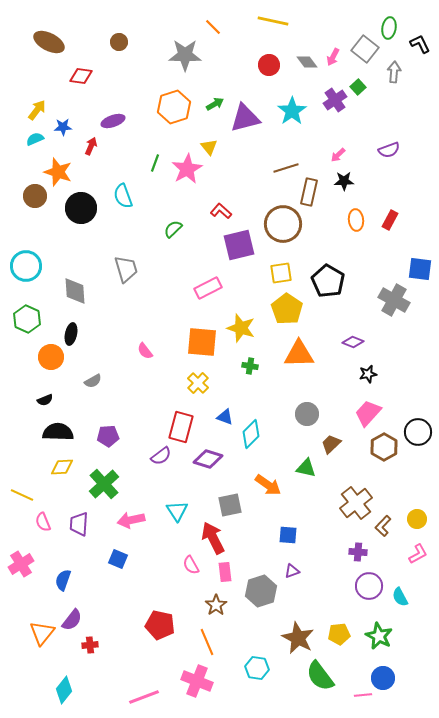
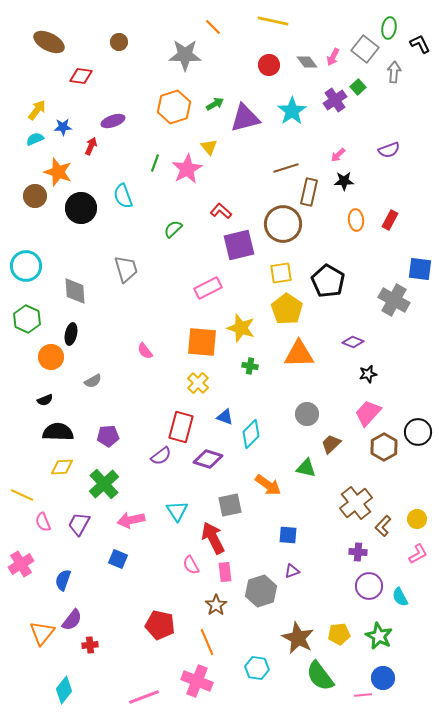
purple trapezoid at (79, 524): rotated 25 degrees clockwise
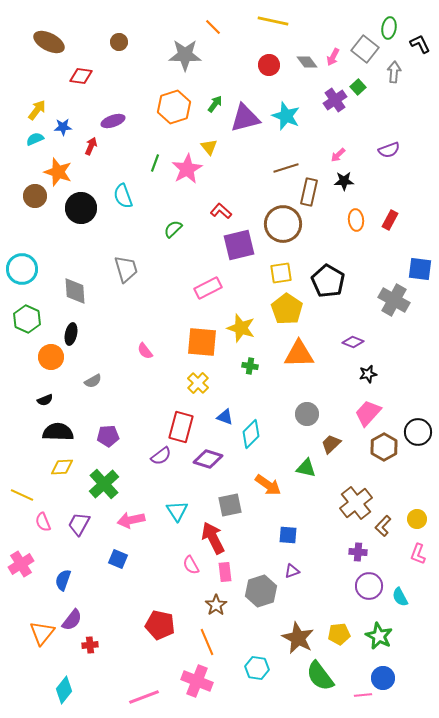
green arrow at (215, 104): rotated 24 degrees counterclockwise
cyan star at (292, 111): moved 6 px left, 5 px down; rotated 16 degrees counterclockwise
cyan circle at (26, 266): moved 4 px left, 3 px down
pink L-shape at (418, 554): rotated 140 degrees clockwise
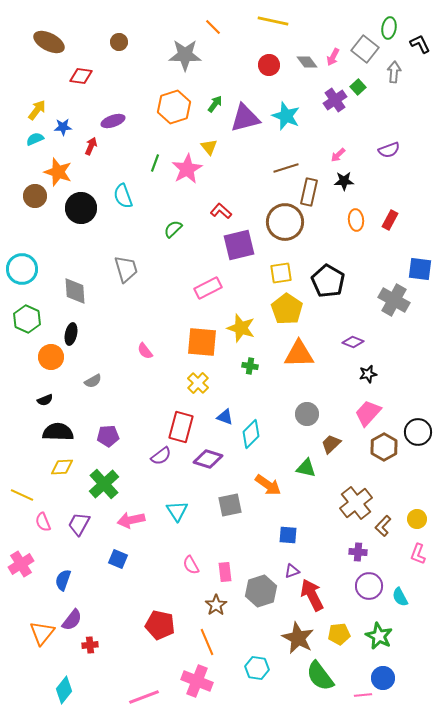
brown circle at (283, 224): moved 2 px right, 2 px up
red arrow at (213, 538): moved 99 px right, 57 px down
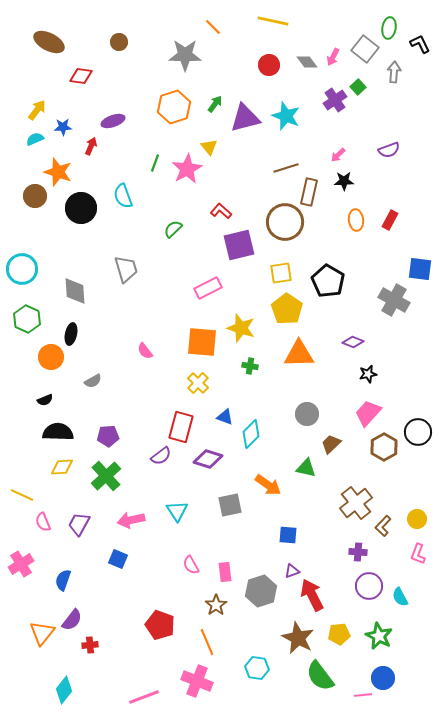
green cross at (104, 484): moved 2 px right, 8 px up
red pentagon at (160, 625): rotated 8 degrees clockwise
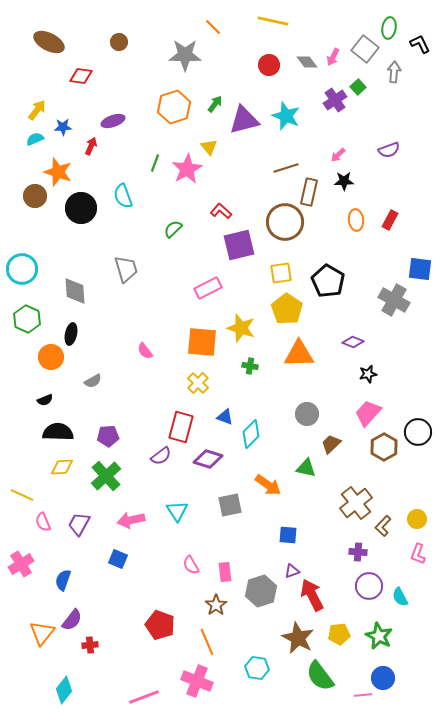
purple triangle at (245, 118): moved 1 px left, 2 px down
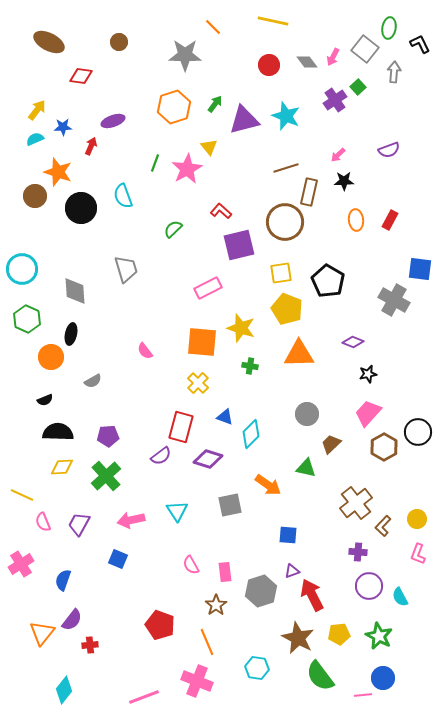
yellow pentagon at (287, 309): rotated 12 degrees counterclockwise
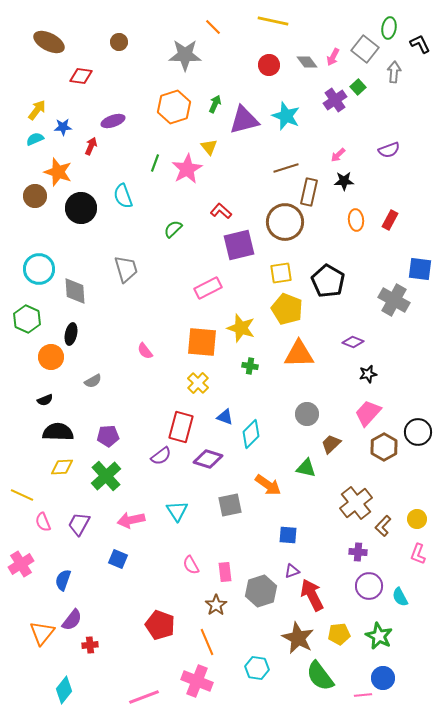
green arrow at (215, 104): rotated 12 degrees counterclockwise
cyan circle at (22, 269): moved 17 px right
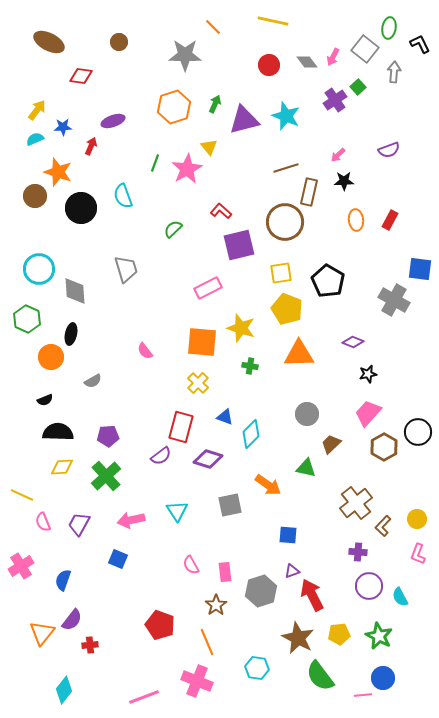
pink cross at (21, 564): moved 2 px down
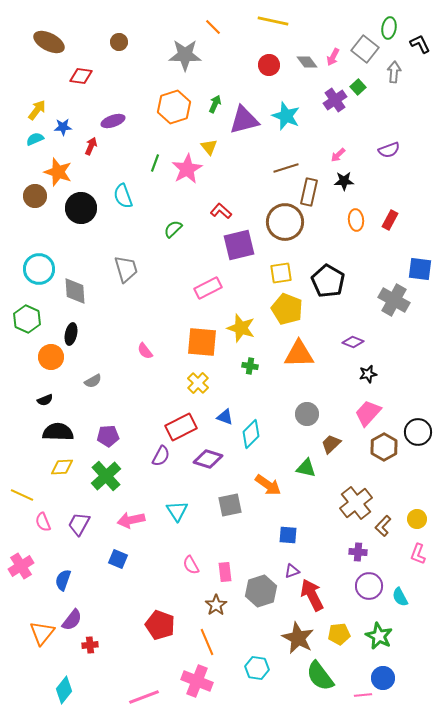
red rectangle at (181, 427): rotated 48 degrees clockwise
purple semicircle at (161, 456): rotated 25 degrees counterclockwise
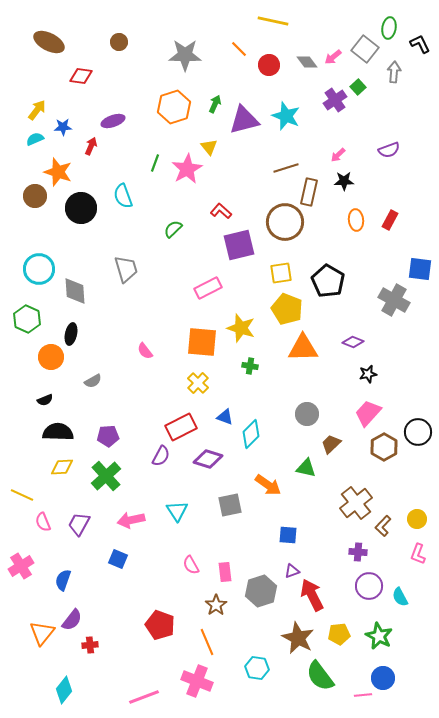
orange line at (213, 27): moved 26 px right, 22 px down
pink arrow at (333, 57): rotated 24 degrees clockwise
orange triangle at (299, 354): moved 4 px right, 6 px up
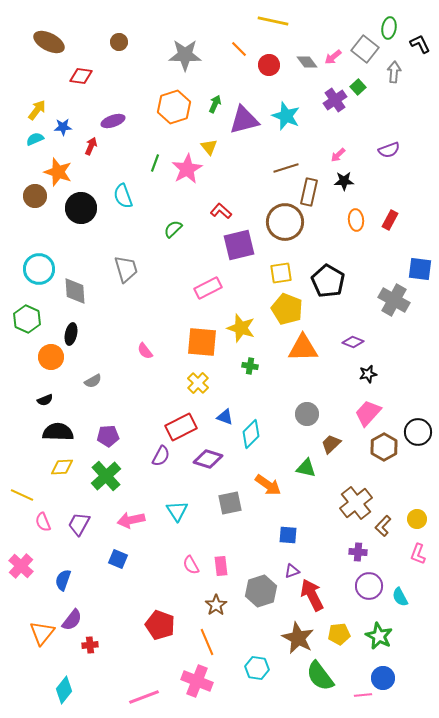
gray square at (230, 505): moved 2 px up
pink cross at (21, 566): rotated 15 degrees counterclockwise
pink rectangle at (225, 572): moved 4 px left, 6 px up
